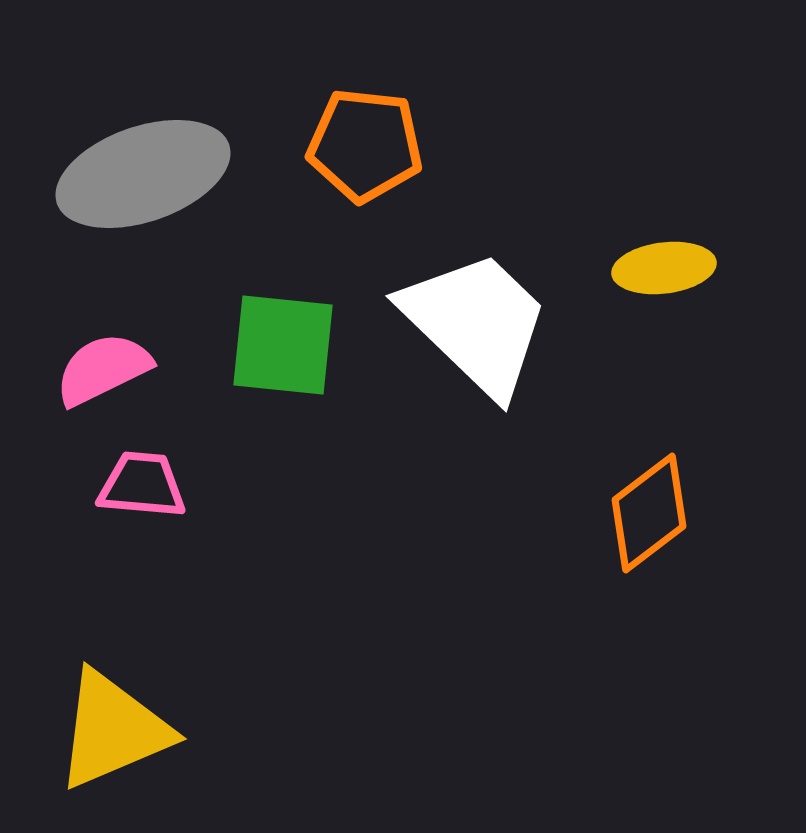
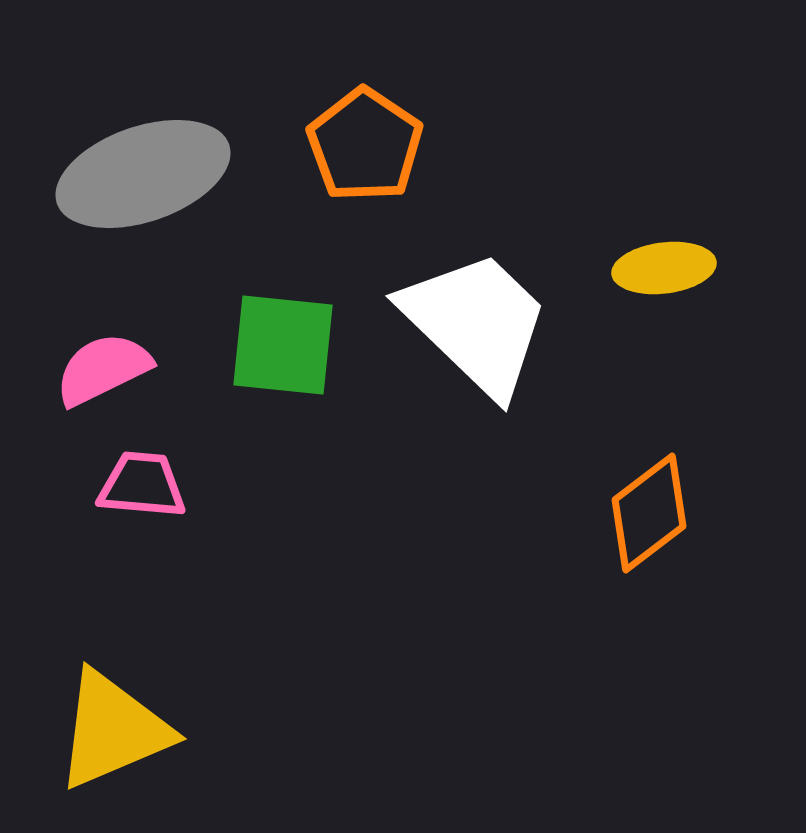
orange pentagon: rotated 28 degrees clockwise
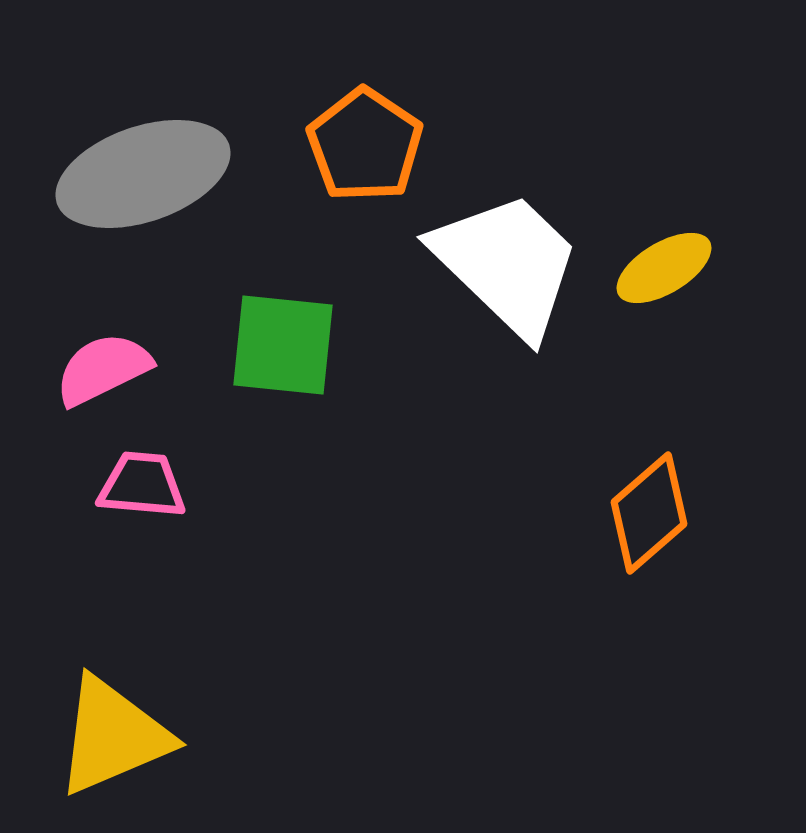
yellow ellipse: rotated 24 degrees counterclockwise
white trapezoid: moved 31 px right, 59 px up
orange diamond: rotated 4 degrees counterclockwise
yellow triangle: moved 6 px down
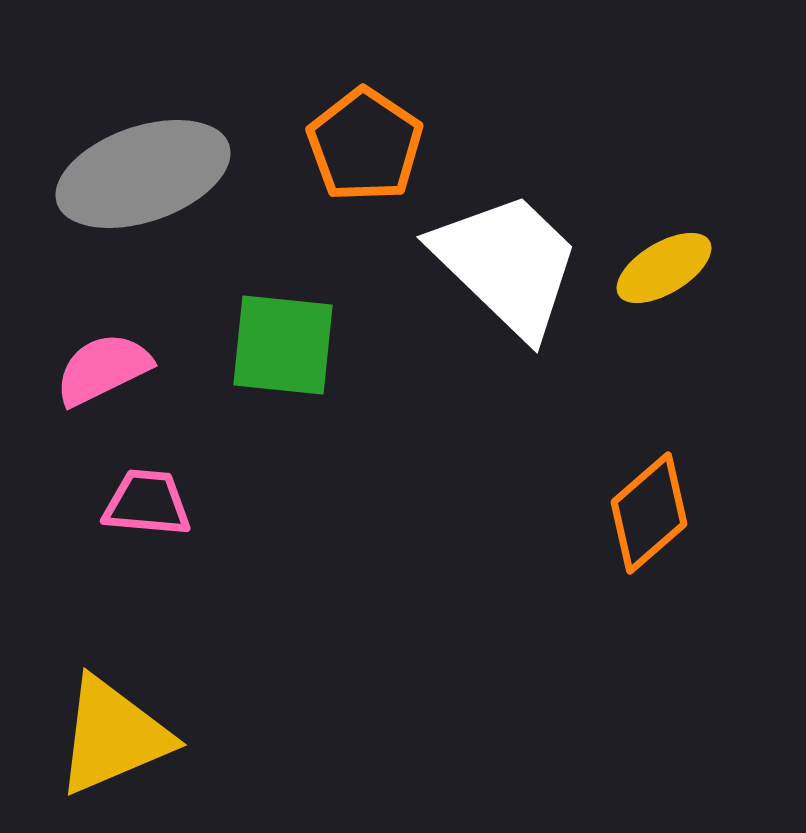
pink trapezoid: moved 5 px right, 18 px down
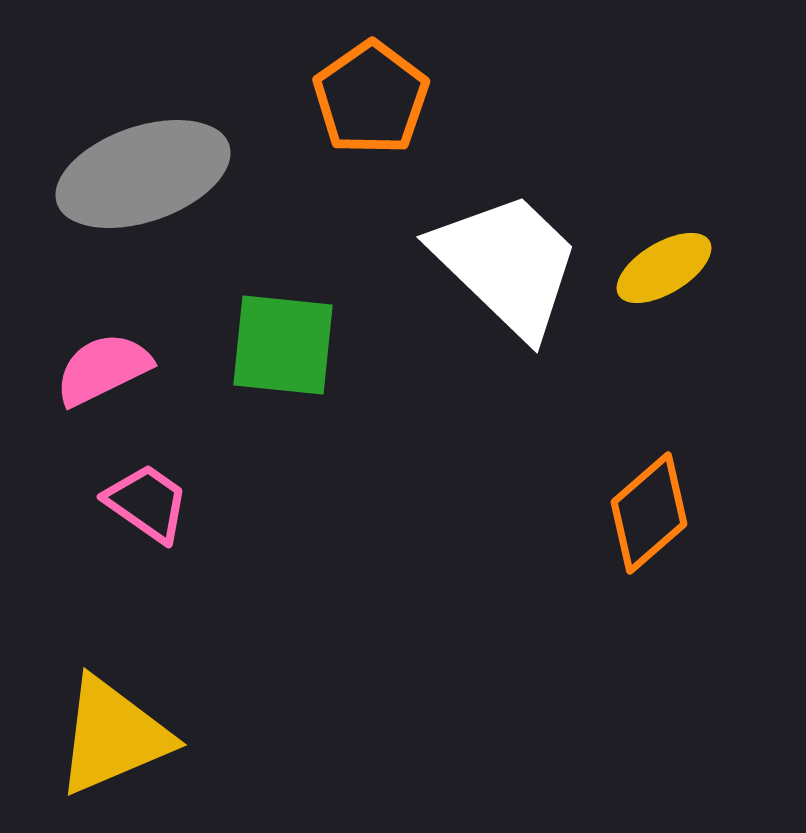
orange pentagon: moved 6 px right, 47 px up; rotated 3 degrees clockwise
pink trapezoid: rotated 30 degrees clockwise
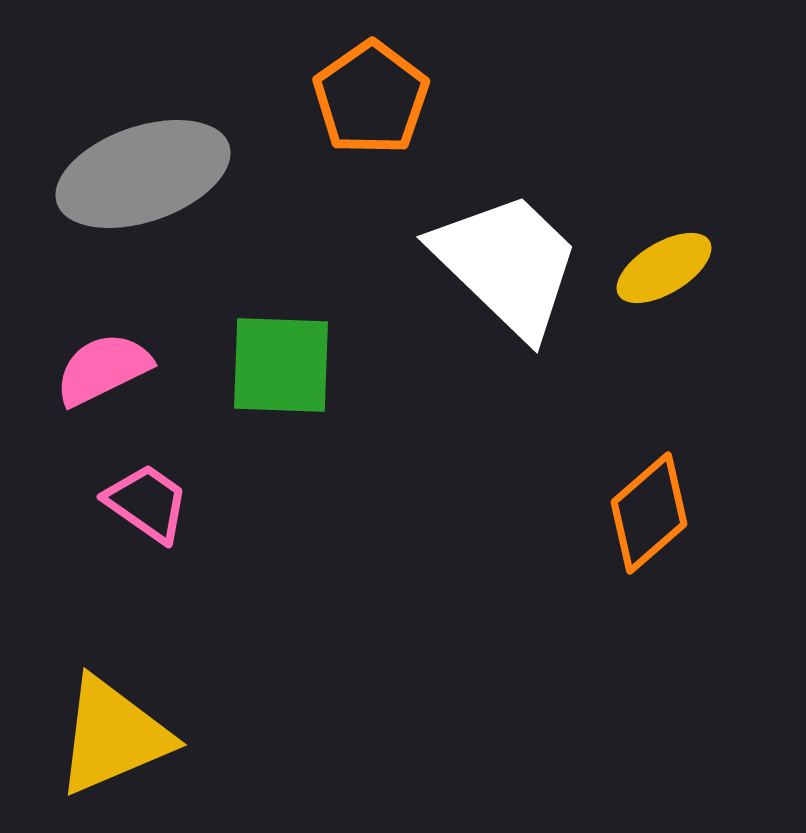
green square: moved 2 px left, 20 px down; rotated 4 degrees counterclockwise
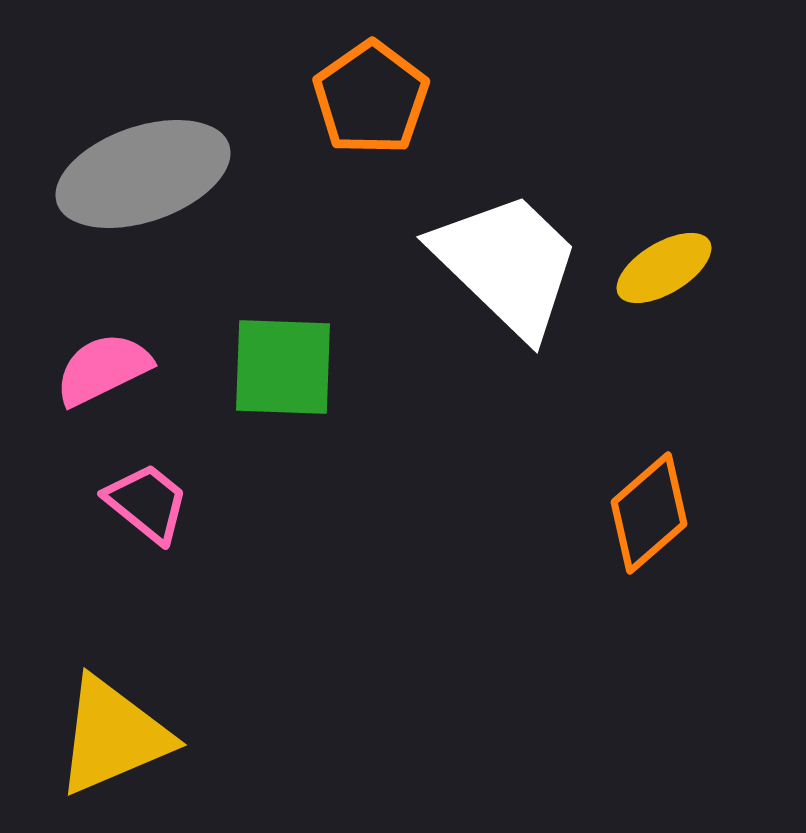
green square: moved 2 px right, 2 px down
pink trapezoid: rotated 4 degrees clockwise
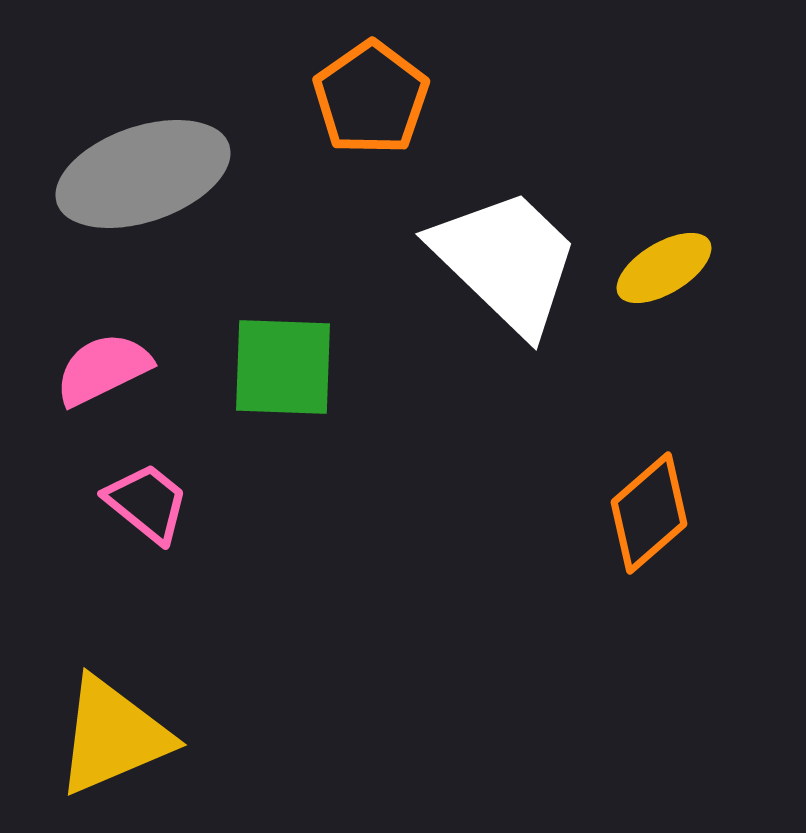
white trapezoid: moved 1 px left, 3 px up
